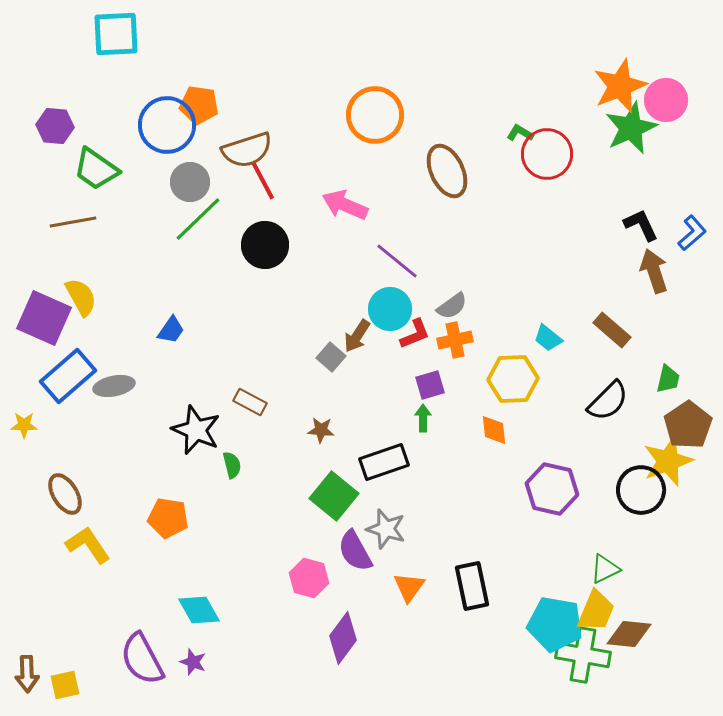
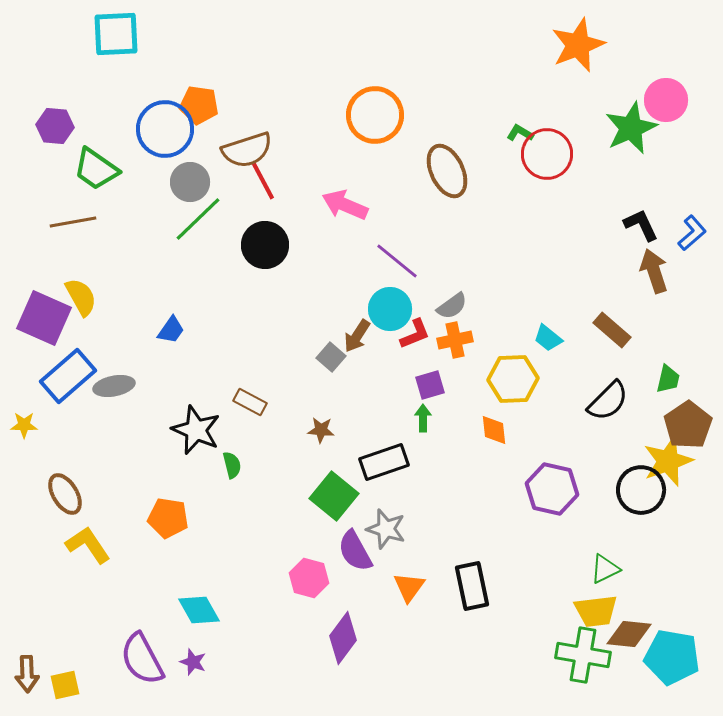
orange star at (620, 86): moved 42 px left, 41 px up
blue circle at (167, 125): moved 2 px left, 4 px down
yellow trapezoid at (596, 611): rotated 60 degrees clockwise
cyan pentagon at (555, 624): moved 117 px right, 33 px down
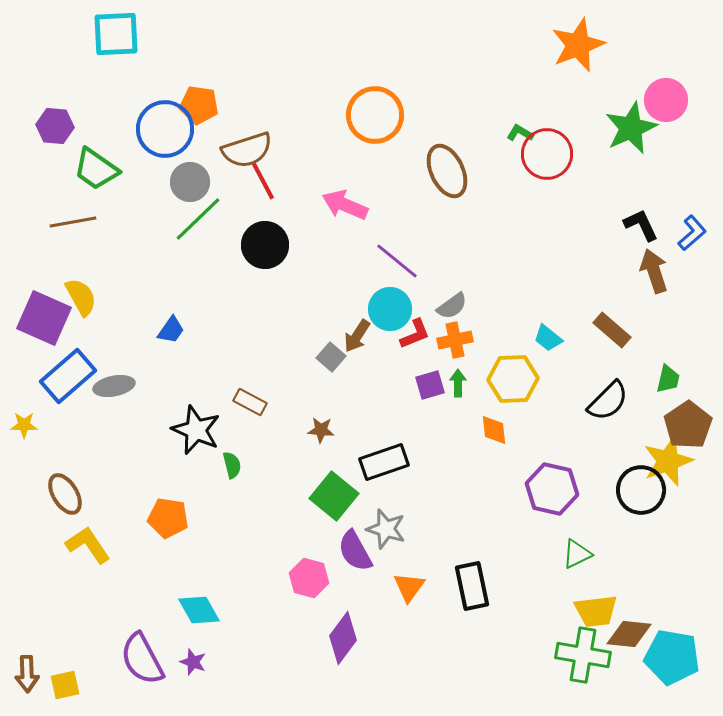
green arrow at (423, 418): moved 35 px right, 35 px up
green triangle at (605, 569): moved 28 px left, 15 px up
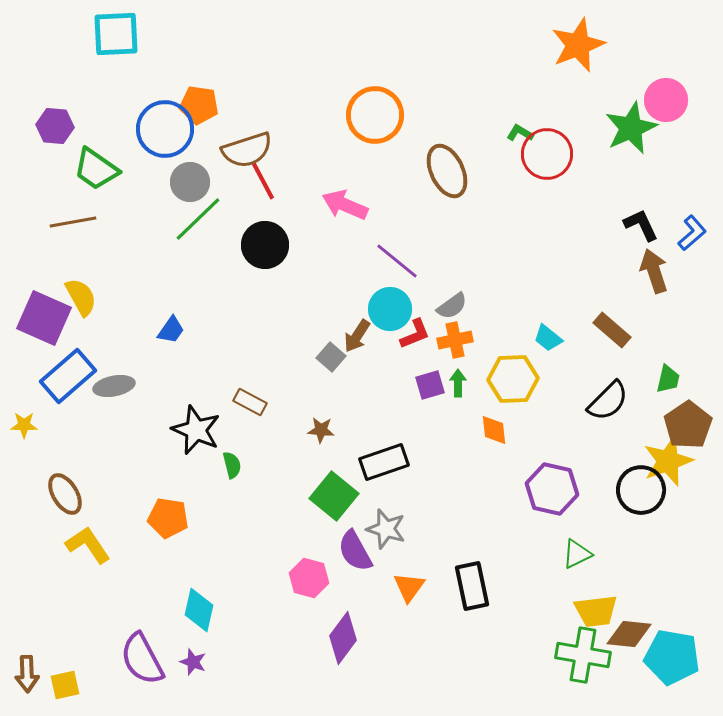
cyan diamond at (199, 610): rotated 42 degrees clockwise
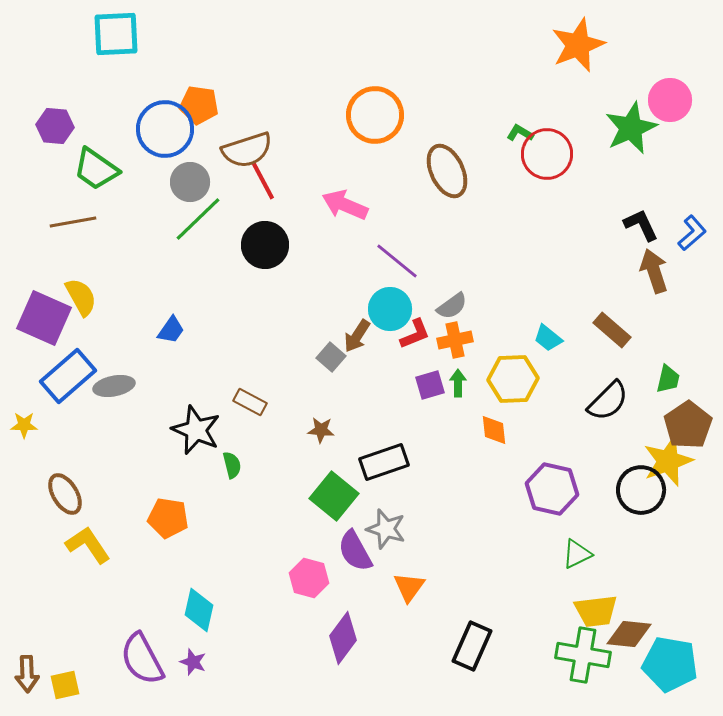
pink circle at (666, 100): moved 4 px right
black rectangle at (472, 586): moved 60 px down; rotated 36 degrees clockwise
cyan pentagon at (672, 657): moved 2 px left, 7 px down
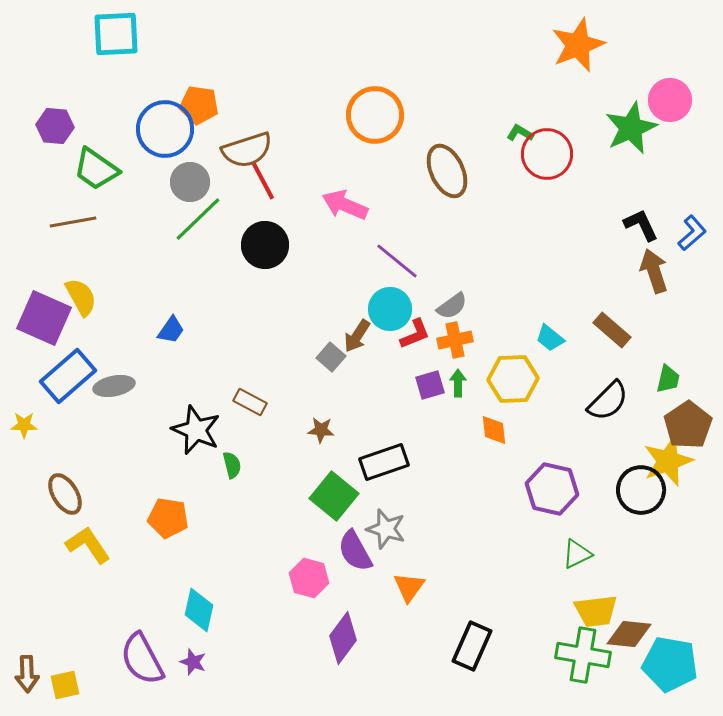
cyan trapezoid at (548, 338): moved 2 px right
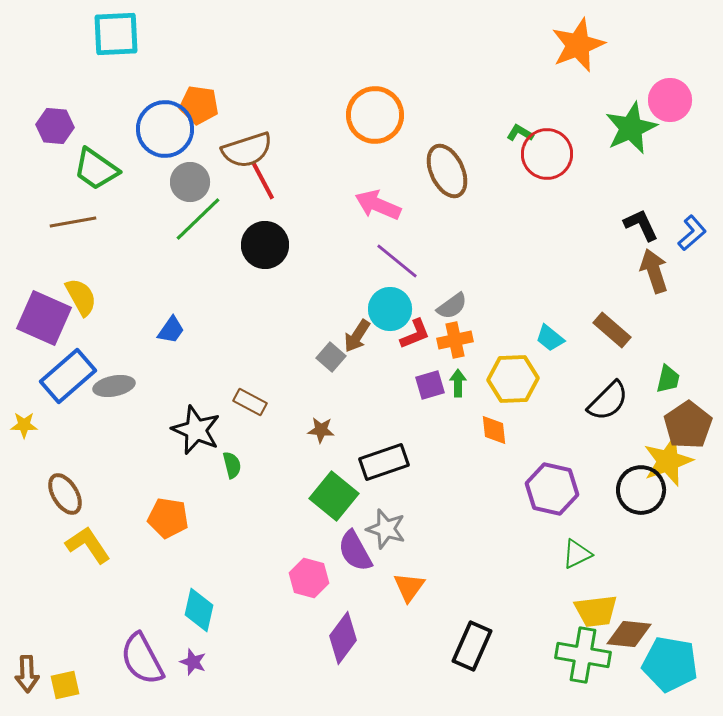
pink arrow at (345, 205): moved 33 px right
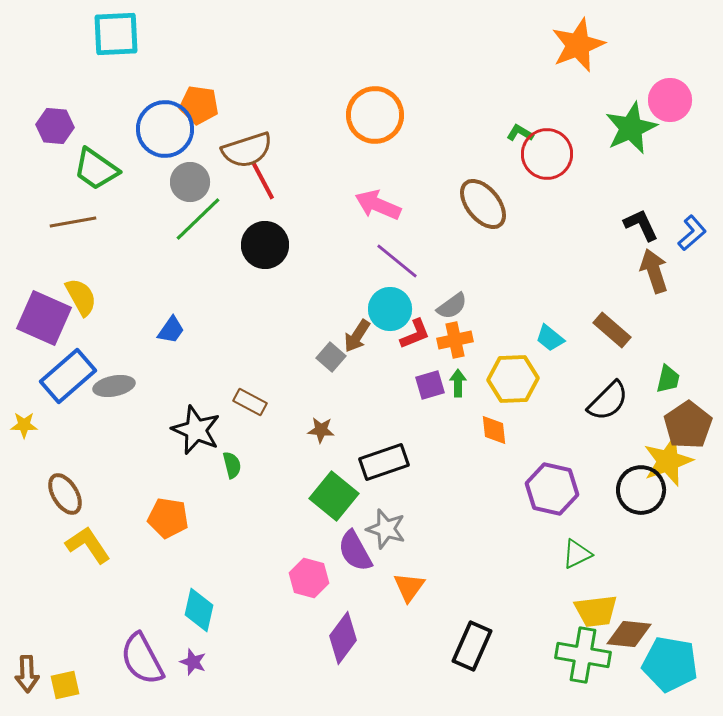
brown ellipse at (447, 171): moved 36 px right, 33 px down; rotated 14 degrees counterclockwise
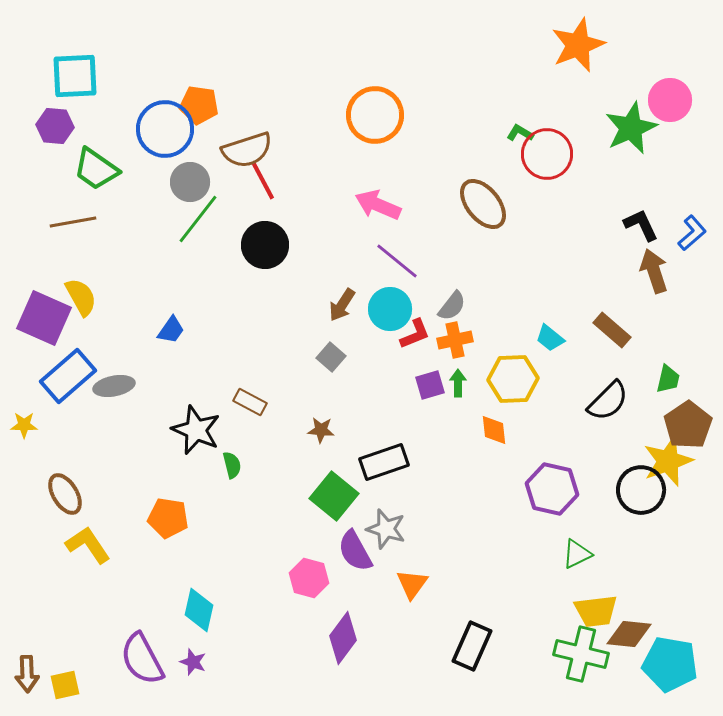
cyan square at (116, 34): moved 41 px left, 42 px down
green line at (198, 219): rotated 8 degrees counterclockwise
gray semicircle at (452, 306): rotated 16 degrees counterclockwise
brown arrow at (357, 336): moved 15 px left, 31 px up
orange triangle at (409, 587): moved 3 px right, 3 px up
green cross at (583, 655): moved 2 px left, 1 px up; rotated 4 degrees clockwise
